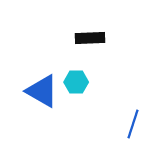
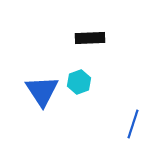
cyan hexagon: moved 3 px right; rotated 20 degrees counterclockwise
blue triangle: rotated 27 degrees clockwise
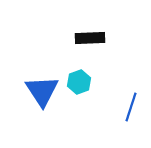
blue line: moved 2 px left, 17 px up
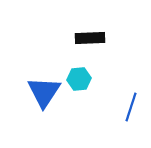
cyan hexagon: moved 3 px up; rotated 15 degrees clockwise
blue triangle: moved 2 px right, 1 px down; rotated 6 degrees clockwise
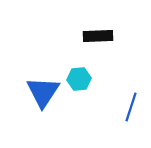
black rectangle: moved 8 px right, 2 px up
blue triangle: moved 1 px left
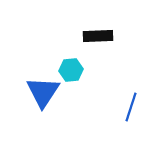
cyan hexagon: moved 8 px left, 9 px up
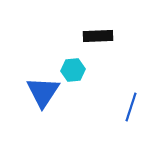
cyan hexagon: moved 2 px right
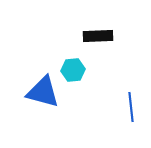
blue triangle: rotated 48 degrees counterclockwise
blue line: rotated 24 degrees counterclockwise
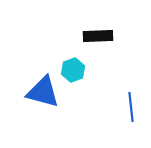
cyan hexagon: rotated 15 degrees counterclockwise
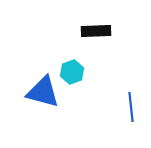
black rectangle: moved 2 px left, 5 px up
cyan hexagon: moved 1 px left, 2 px down
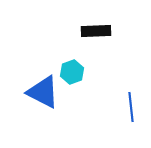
blue triangle: rotated 12 degrees clockwise
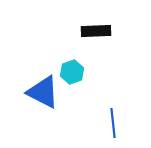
blue line: moved 18 px left, 16 px down
